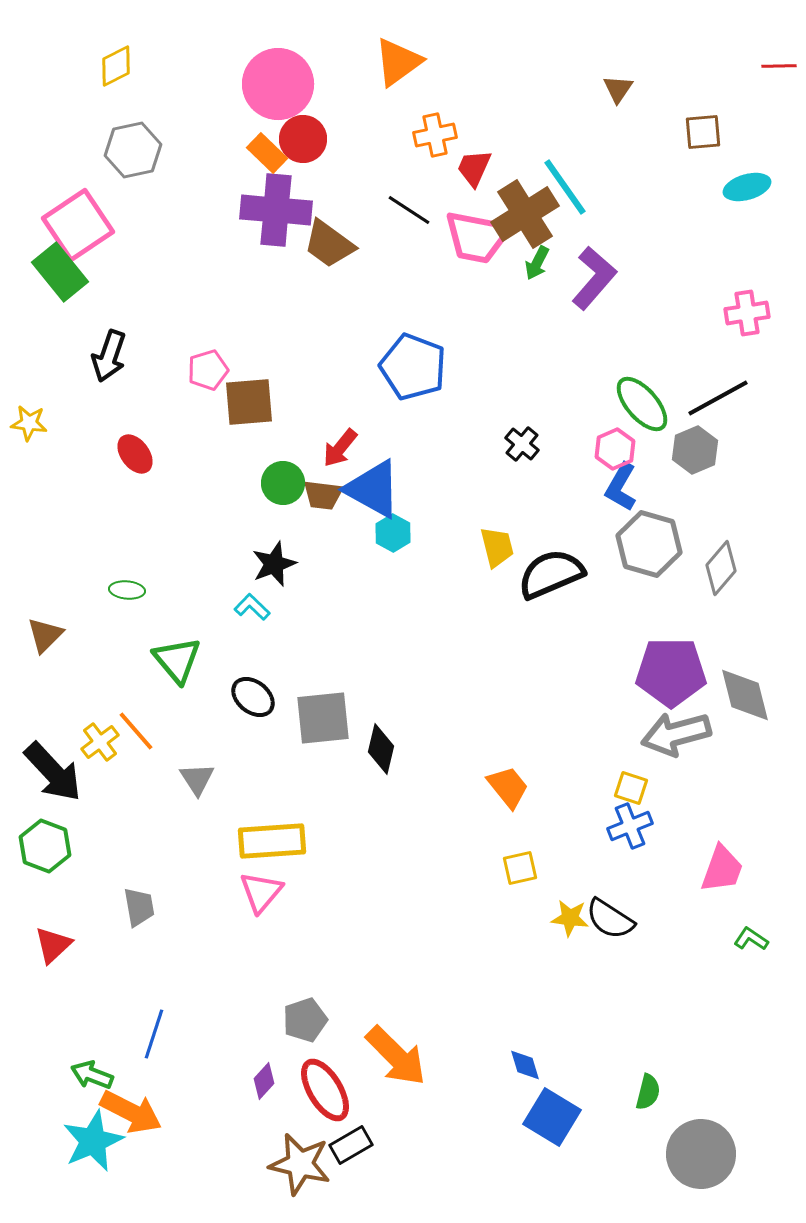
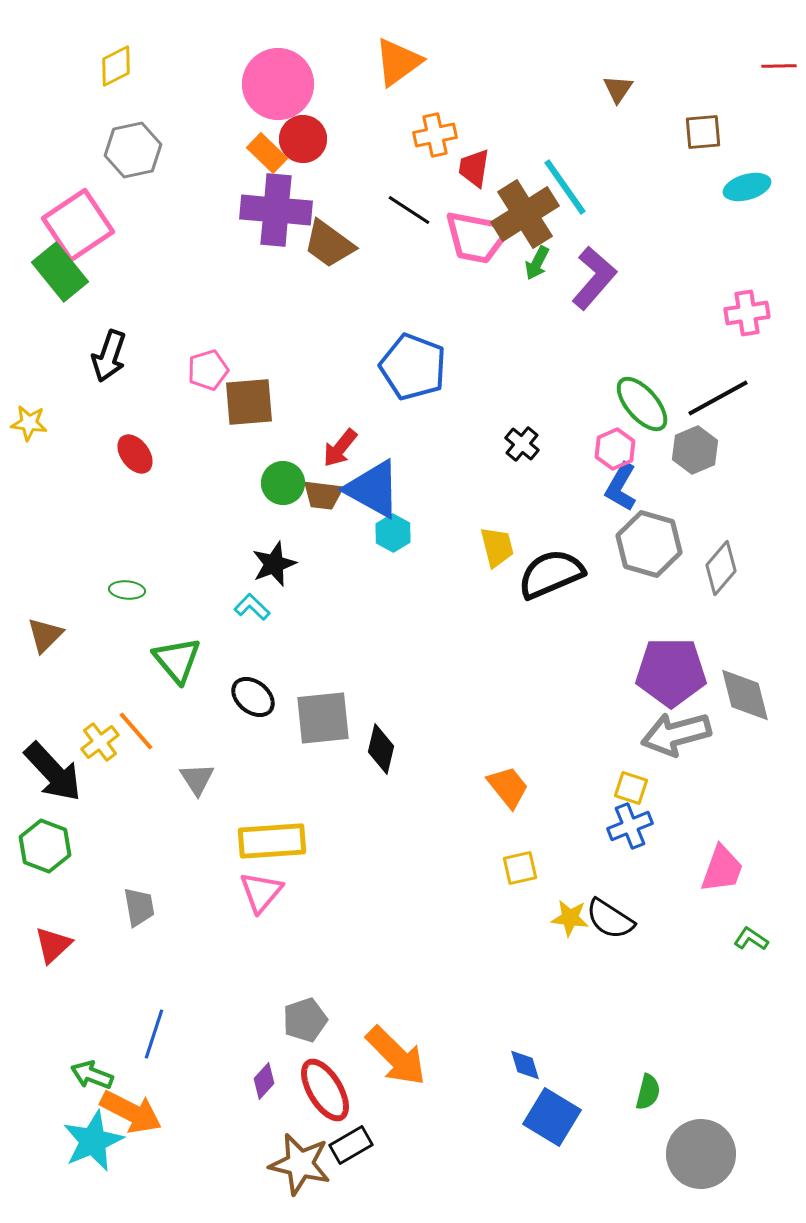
red trapezoid at (474, 168): rotated 15 degrees counterclockwise
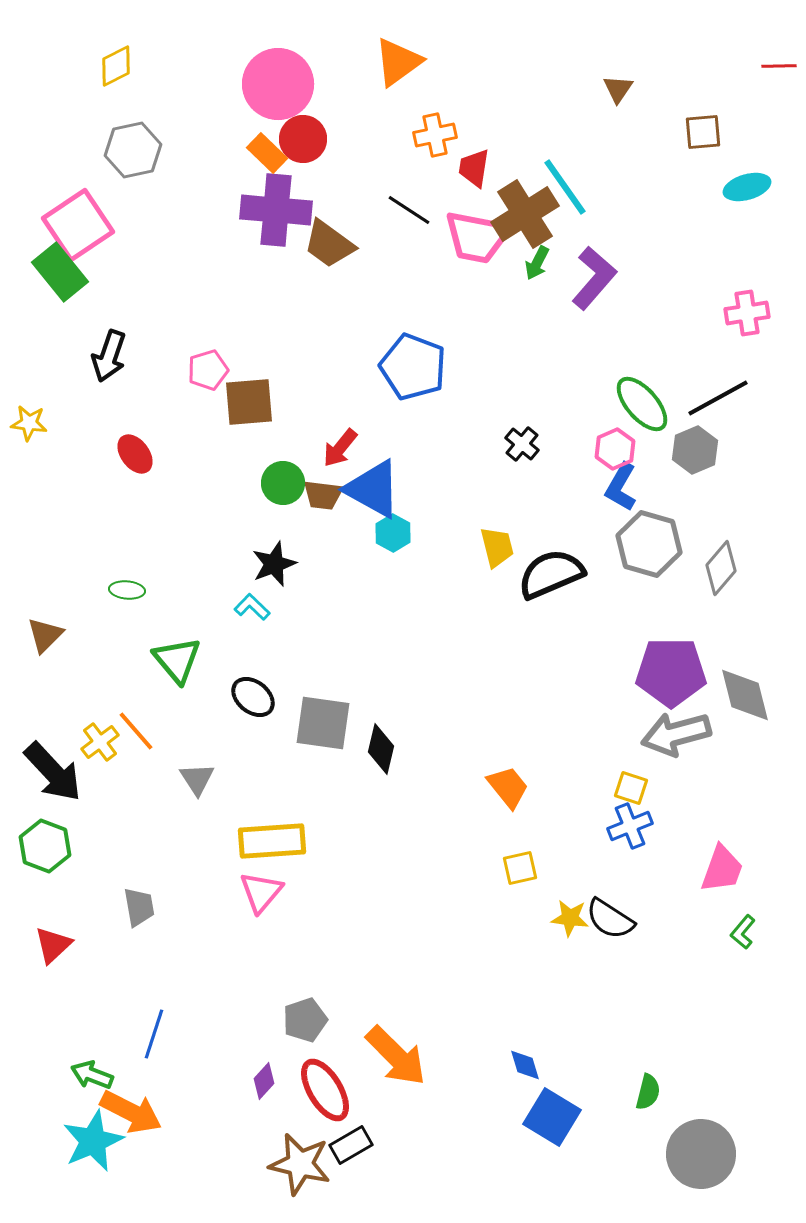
gray square at (323, 718): moved 5 px down; rotated 14 degrees clockwise
green L-shape at (751, 939): moved 8 px left, 7 px up; rotated 84 degrees counterclockwise
